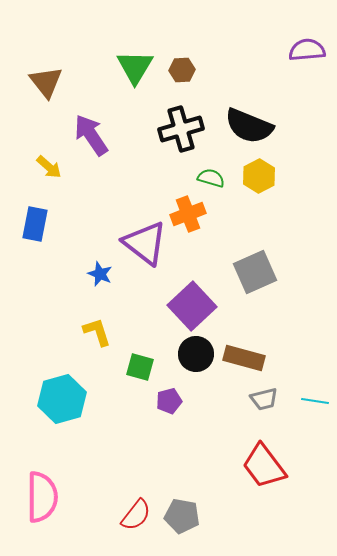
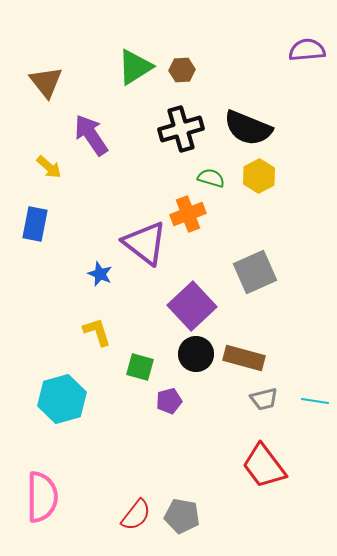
green triangle: rotated 27 degrees clockwise
black semicircle: moved 1 px left, 2 px down
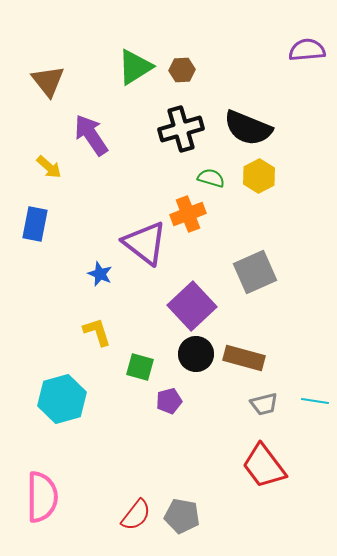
brown triangle: moved 2 px right, 1 px up
gray trapezoid: moved 5 px down
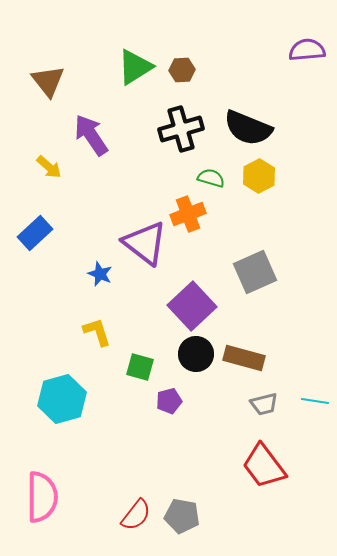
blue rectangle: moved 9 px down; rotated 36 degrees clockwise
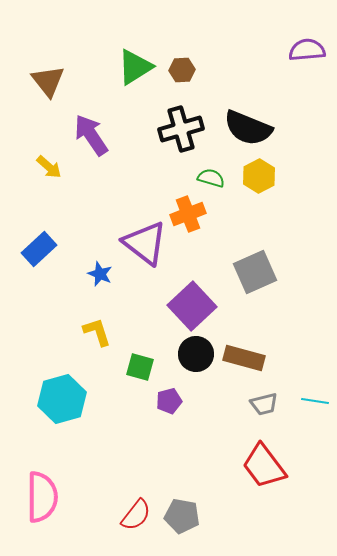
blue rectangle: moved 4 px right, 16 px down
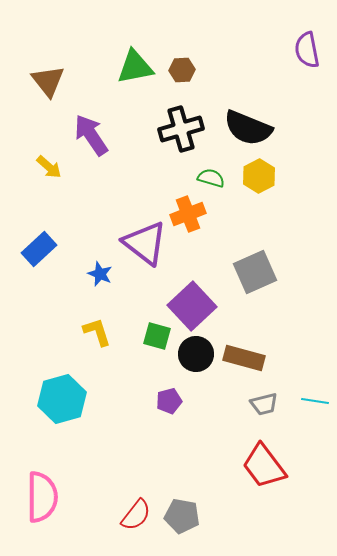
purple semicircle: rotated 96 degrees counterclockwise
green triangle: rotated 21 degrees clockwise
green square: moved 17 px right, 31 px up
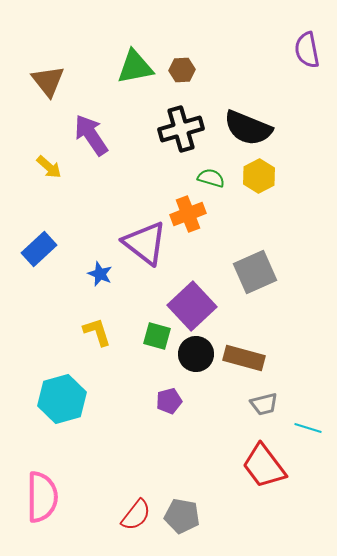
cyan line: moved 7 px left, 27 px down; rotated 8 degrees clockwise
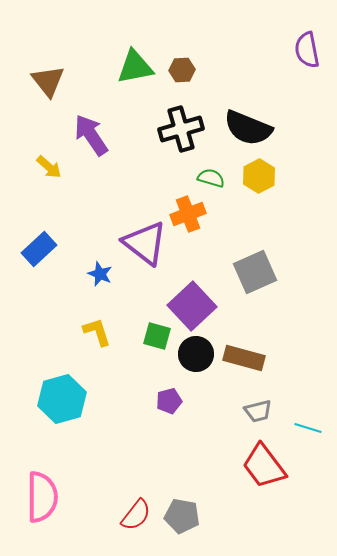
gray trapezoid: moved 6 px left, 7 px down
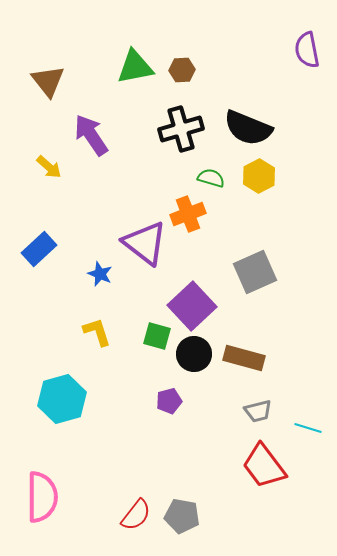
black circle: moved 2 px left
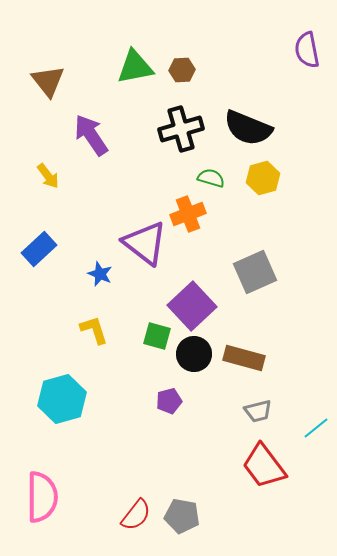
yellow arrow: moved 1 px left, 9 px down; rotated 12 degrees clockwise
yellow hexagon: moved 4 px right, 2 px down; rotated 12 degrees clockwise
yellow L-shape: moved 3 px left, 2 px up
cyan line: moved 8 px right; rotated 56 degrees counterclockwise
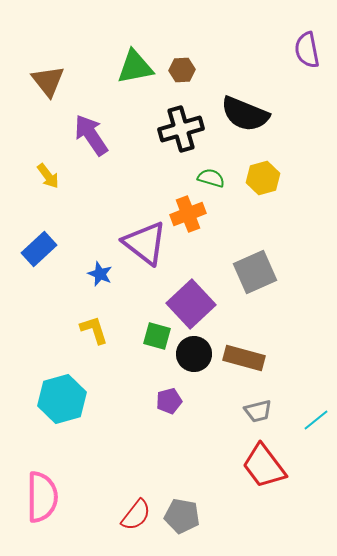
black semicircle: moved 3 px left, 14 px up
purple square: moved 1 px left, 2 px up
cyan line: moved 8 px up
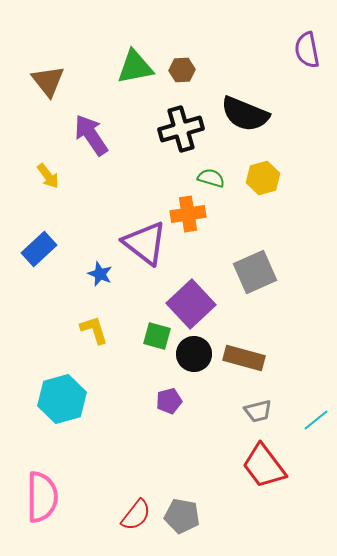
orange cross: rotated 12 degrees clockwise
